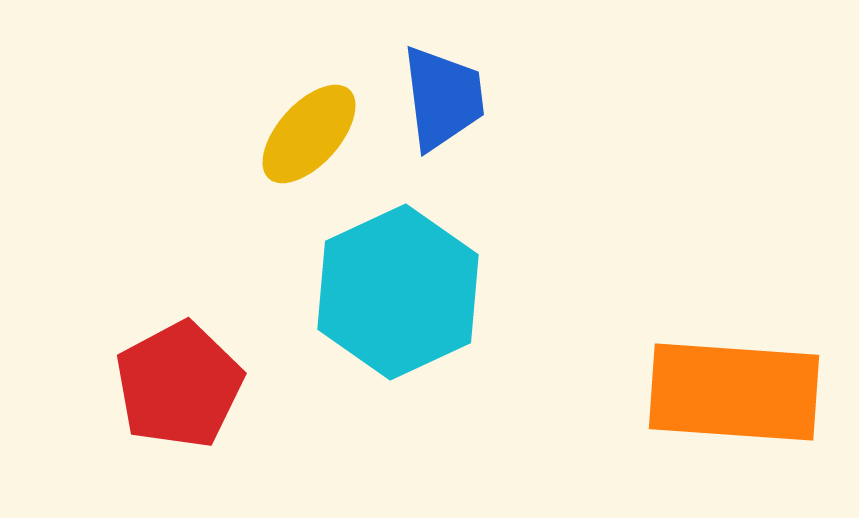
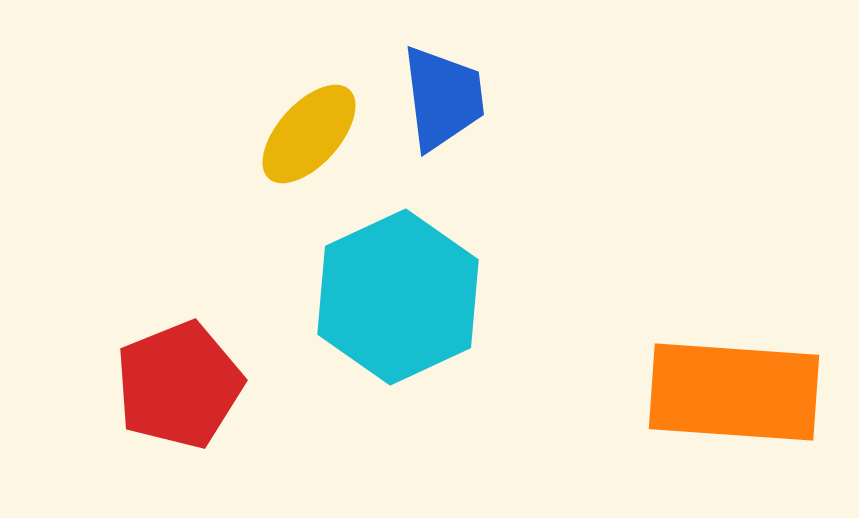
cyan hexagon: moved 5 px down
red pentagon: rotated 6 degrees clockwise
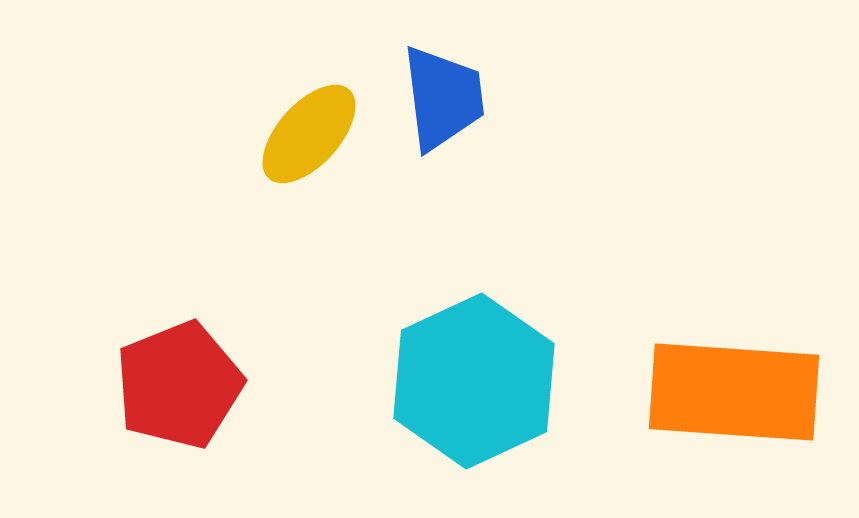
cyan hexagon: moved 76 px right, 84 px down
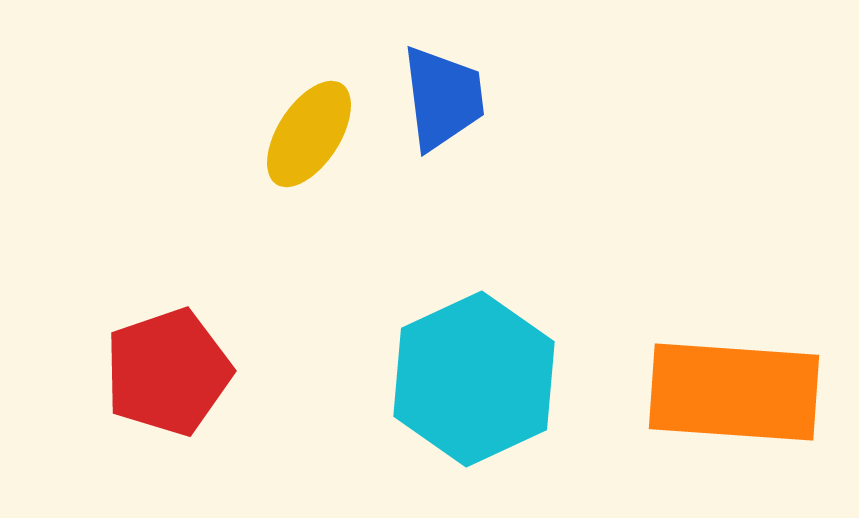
yellow ellipse: rotated 9 degrees counterclockwise
cyan hexagon: moved 2 px up
red pentagon: moved 11 px left, 13 px up; rotated 3 degrees clockwise
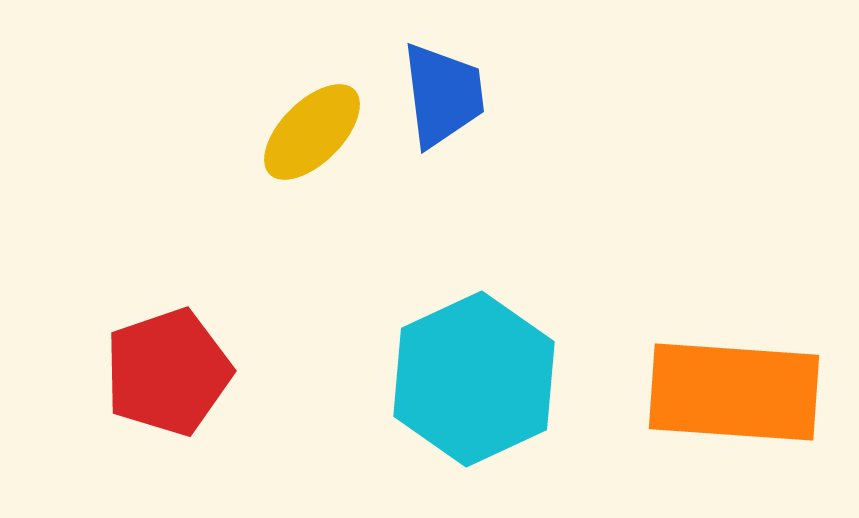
blue trapezoid: moved 3 px up
yellow ellipse: moved 3 px right, 2 px up; rotated 12 degrees clockwise
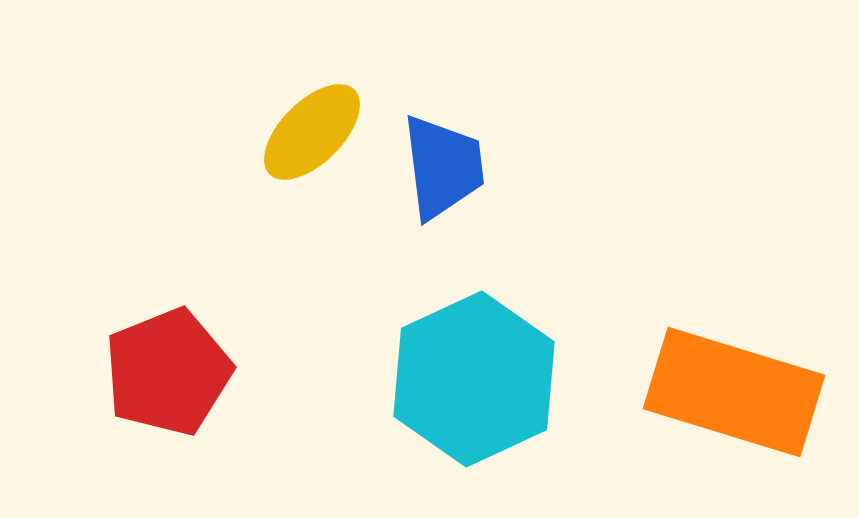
blue trapezoid: moved 72 px down
red pentagon: rotated 3 degrees counterclockwise
orange rectangle: rotated 13 degrees clockwise
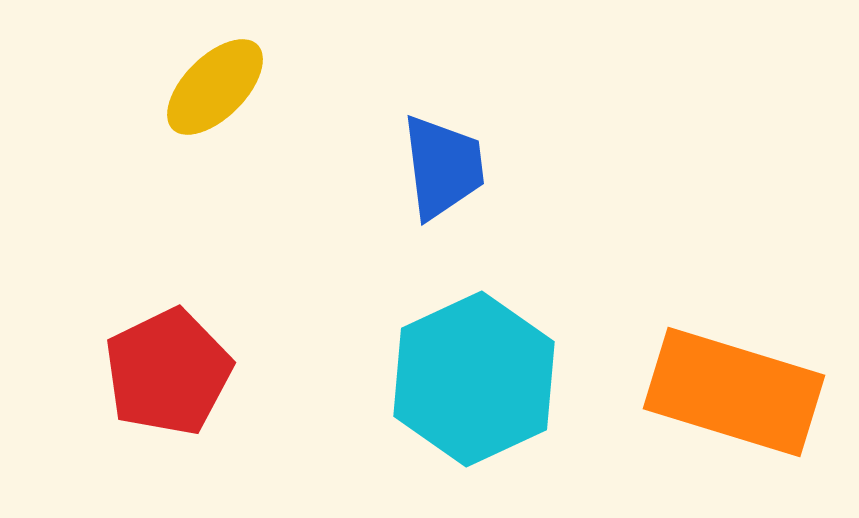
yellow ellipse: moved 97 px left, 45 px up
red pentagon: rotated 4 degrees counterclockwise
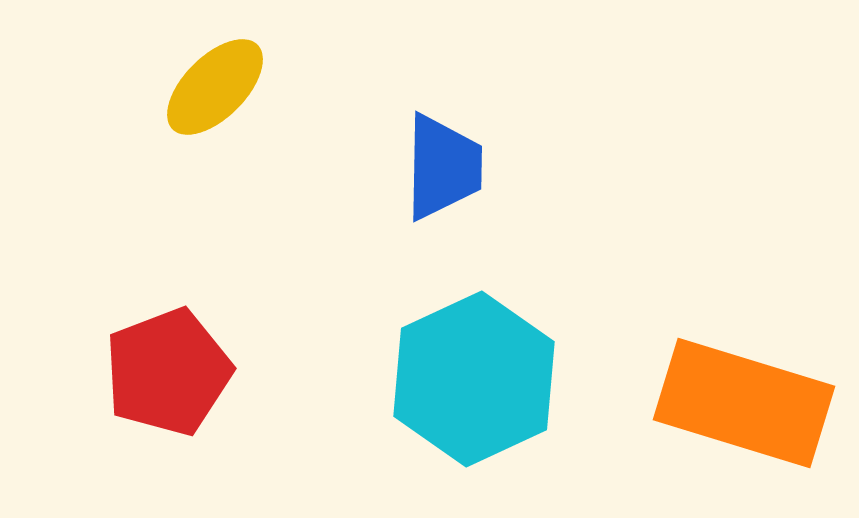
blue trapezoid: rotated 8 degrees clockwise
red pentagon: rotated 5 degrees clockwise
orange rectangle: moved 10 px right, 11 px down
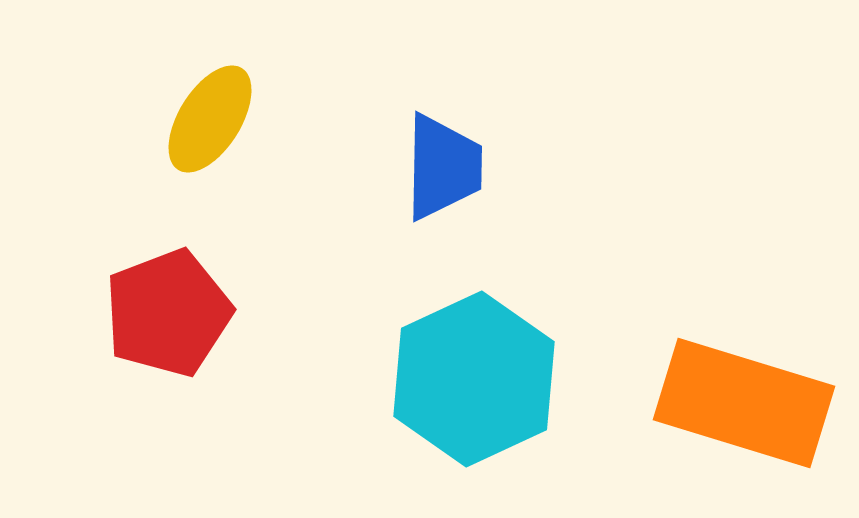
yellow ellipse: moved 5 px left, 32 px down; rotated 13 degrees counterclockwise
red pentagon: moved 59 px up
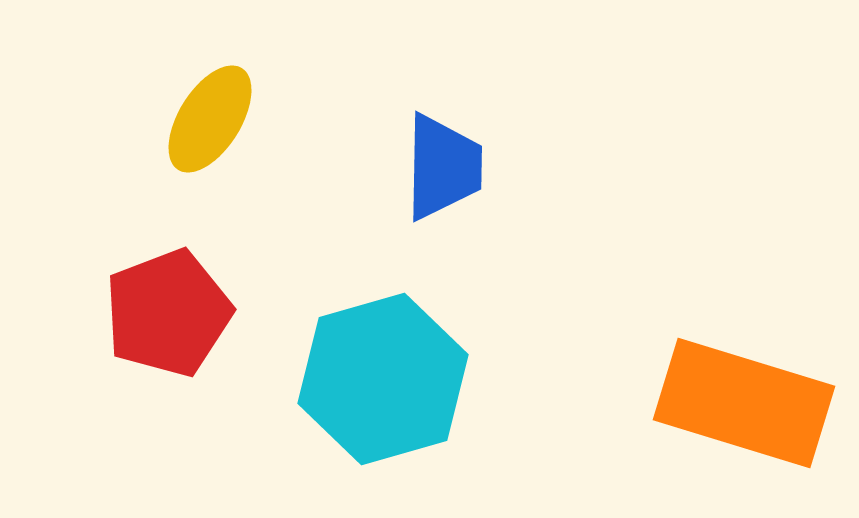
cyan hexagon: moved 91 px left; rotated 9 degrees clockwise
